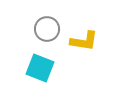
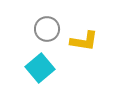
cyan square: rotated 28 degrees clockwise
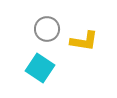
cyan square: rotated 16 degrees counterclockwise
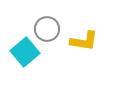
cyan square: moved 15 px left, 16 px up; rotated 16 degrees clockwise
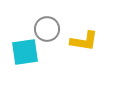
cyan square: rotated 32 degrees clockwise
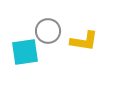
gray circle: moved 1 px right, 2 px down
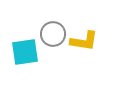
gray circle: moved 5 px right, 3 px down
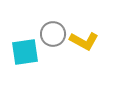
yellow L-shape: rotated 20 degrees clockwise
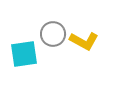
cyan square: moved 1 px left, 2 px down
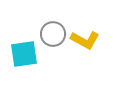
yellow L-shape: moved 1 px right, 1 px up
